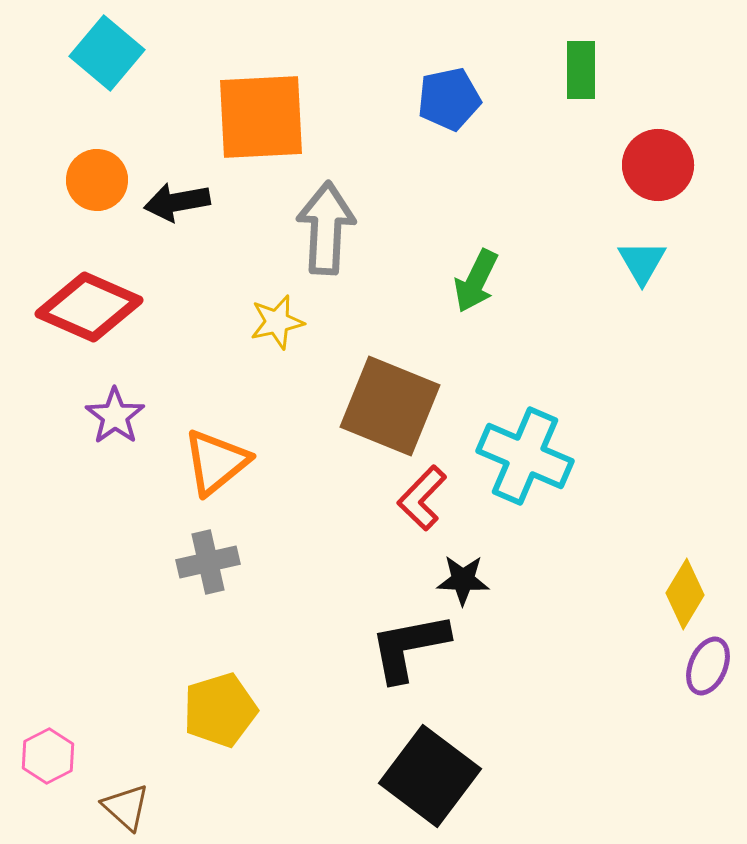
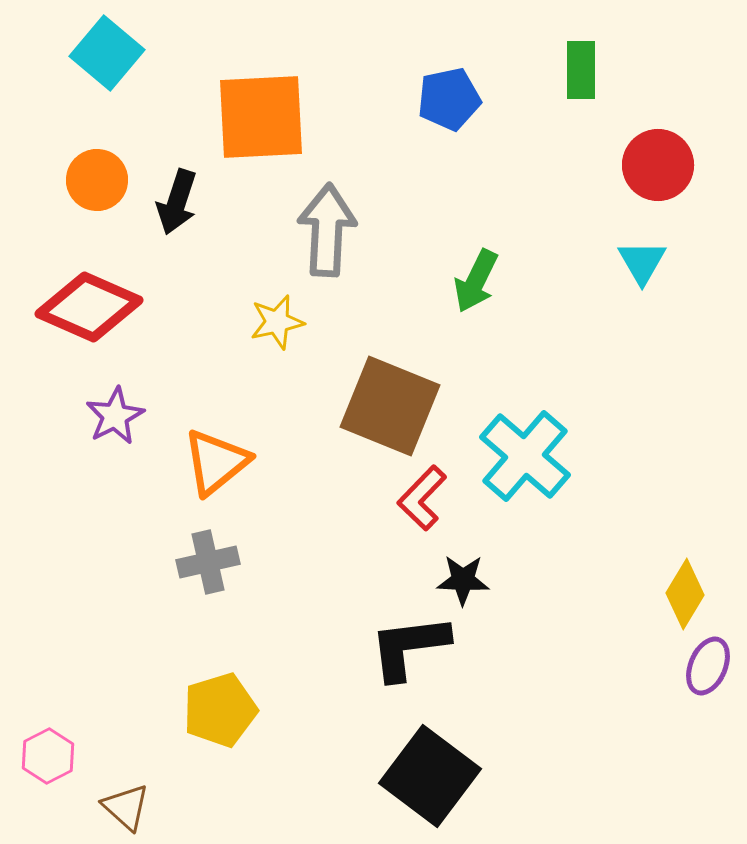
black arrow: rotated 62 degrees counterclockwise
gray arrow: moved 1 px right, 2 px down
purple star: rotated 8 degrees clockwise
cyan cross: rotated 18 degrees clockwise
black L-shape: rotated 4 degrees clockwise
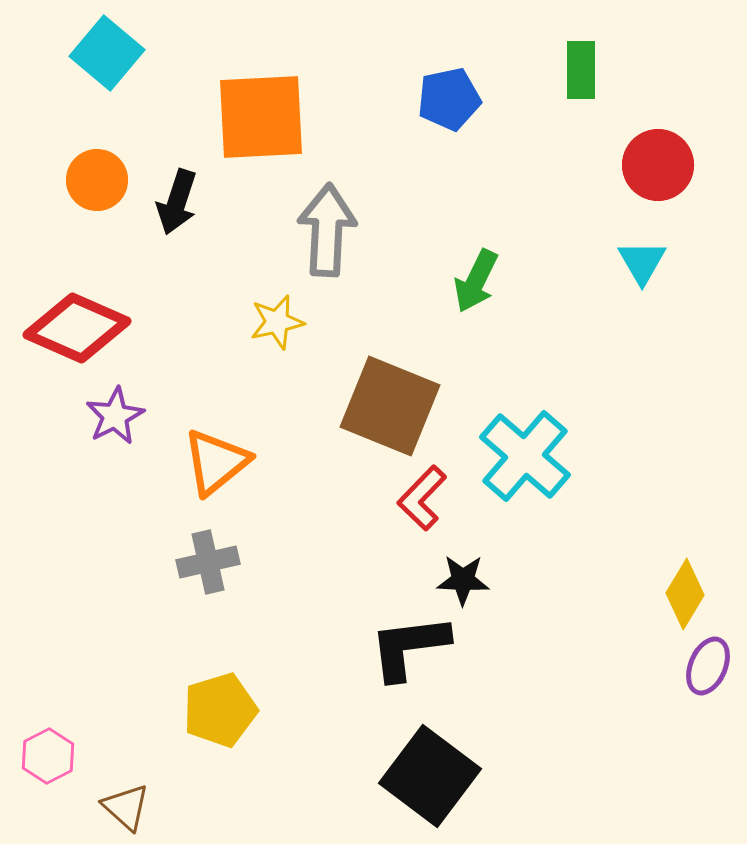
red diamond: moved 12 px left, 21 px down
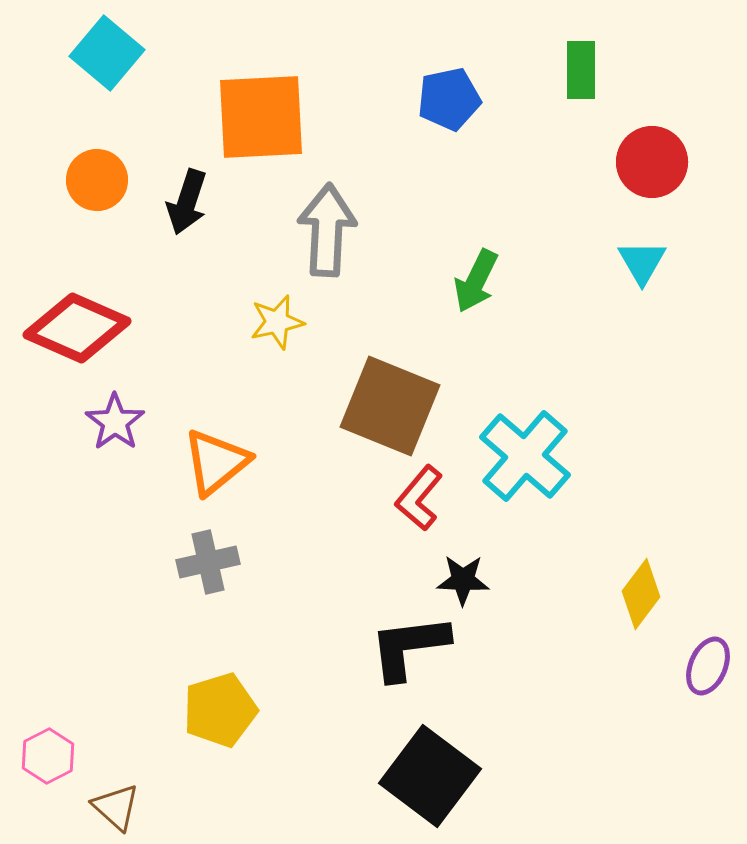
red circle: moved 6 px left, 3 px up
black arrow: moved 10 px right
purple star: moved 6 px down; rotated 8 degrees counterclockwise
red L-shape: moved 3 px left; rotated 4 degrees counterclockwise
yellow diamond: moved 44 px left; rotated 6 degrees clockwise
brown triangle: moved 10 px left
